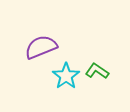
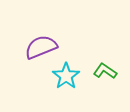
green L-shape: moved 8 px right
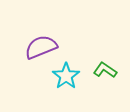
green L-shape: moved 1 px up
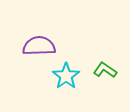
purple semicircle: moved 2 px left, 1 px up; rotated 20 degrees clockwise
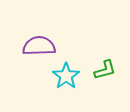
green L-shape: rotated 130 degrees clockwise
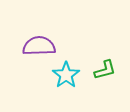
cyan star: moved 1 px up
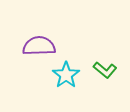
green L-shape: rotated 55 degrees clockwise
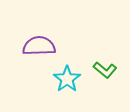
cyan star: moved 1 px right, 4 px down
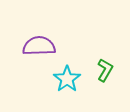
green L-shape: rotated 100 degrees counterclockwise
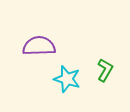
cyan star: rotated 20 degrees counterclockwise
